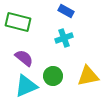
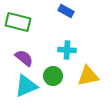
cyan cross: moved 3 px right, 12 px down; rotated 24 degrees clockwise
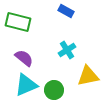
cyan cross: rotated 36 degrees counterclockwise
green circle: moved 1 px right, 14 px down
cyan triangle: moved 1 px up
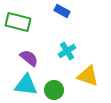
blue rectangle: moved 4 px left
cyan cross: moved 1 px down
purple semicircle: moved 5 px right
yellow triangle: rotated 30 degrees clockwise
cyan triangle: rotated 30 degrees clockwise
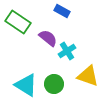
green rectangle: rotated 20 degrees clockwise
purple semicircle: moved 19 px right, 20 px up
cyan triangle: rotated 25 degrees clockwise
green circle: moved 6 px up
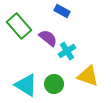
green rectangle: moved 1 px right, 4 px down; rotated 15 degrees clockwise
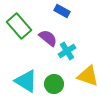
cyan triangle: moved 4 px up
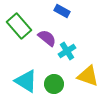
purple semicircle: moved 1 px left
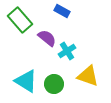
green rectangle: moved 1 px right, 6 px up
